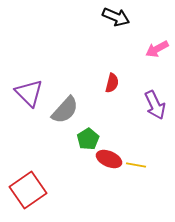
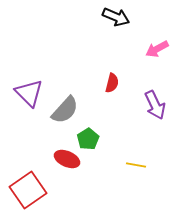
red ellipse: moved 42 px left
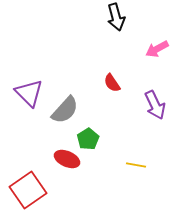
black arrow: rotated 52 degrees clockwise
red semicircle: rotated 132 degrees clockwise
